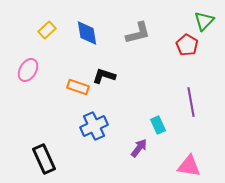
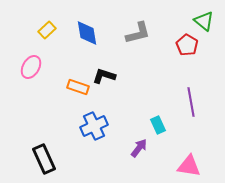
green triangle: rotated 35 degrees counterclockwise
pink ellipse: moved 3 px right, 3 px up
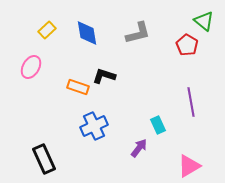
pink triangle: rotated 40 degrees counterclockwise
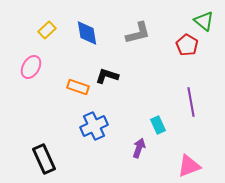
black L-shape: moved 3 px right
purple arrow: rotated 18 degrees counterclockwise
pink triangle: rotated 10 degrees clockwise
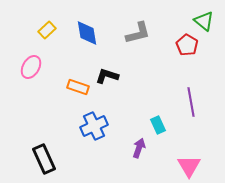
pink triangle: rotated 40 degrees counterclockwise
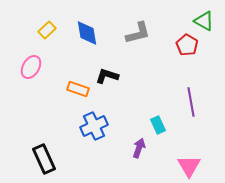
green triangle: rotated 10 degrees counterclockwise
orange rectangle: moved 2 px down
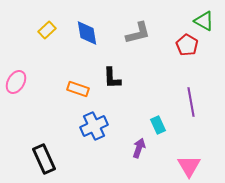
pink ellipse: moved 15 px left, 15 px down
black L-shape: moved 5 px right, 2 px down; rotated 110 degrees counterclockwise
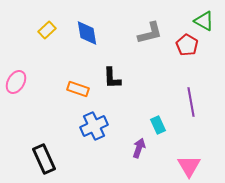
gray L-shape: moved 12 px right
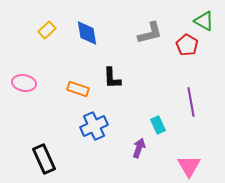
pink ellipse: moved 8 px right, 1 px down; rotated 70 degrees clockwise
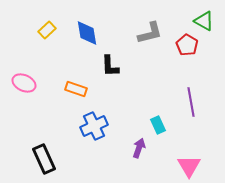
black L-shape: moved 2 px left, 12 px up
pink ellipse: rotated 15 degrees clockwise
orange rectangle: moved 2 px left
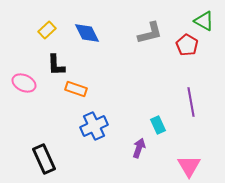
blue diamond: rotated 16 degrees counterclockwise
black L-shape: moved 54 px left, 1 px up
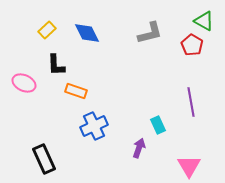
red pentagon: moved 5 px right
orange rectangle: moved 2 px down
